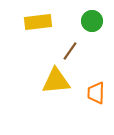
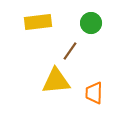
green circle: moved 1 px left, 2 px down
orange trapezoid: moved 2 px left
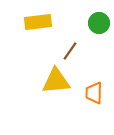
green circle: moved 8 px right
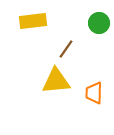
yellow rectangle: moved 5 px left, 1 px up
brown line: moved 4 px left, 2 px up
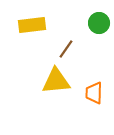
yellow rectangle: moved 1 px left, 4 px down
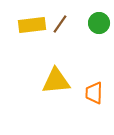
brown line: moved 6 px left, 25 px up
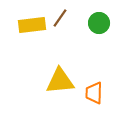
brown line: moved 6 px up
yellow triangle: moved 4 px right
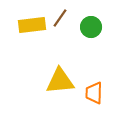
green circle: moved 8 px left, 4 px down
